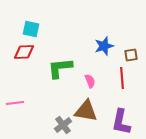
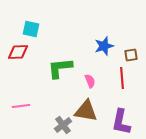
red diamond: moved 6 px left
pink line: moved 6 px right, 3 px down
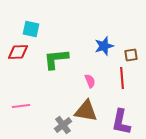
green L-shape: moved 4 px left, 9 px up
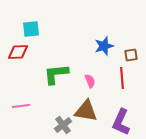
cyan square: rotated 18 degrees counterclockwise
green L-shape: moved 15 px down
purple L-shape: rotated 12 degrees clockwise
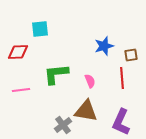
cyan square: moved 9 px right
pink line: moved 16 px up
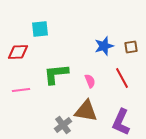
brown square: moved 8 px up
red line: rotated 25 degrees counterclockwise
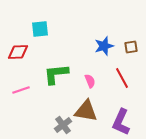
pink line: rotated 12 degrees counterclockwise
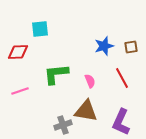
pink line: moved 1 px left, 1 px down
gray cross: rotated 18 degrees clockwise
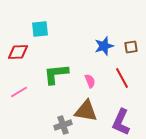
pink line: moved 1 px left, 1 px down; rotated 12 degrees counterclockwise
